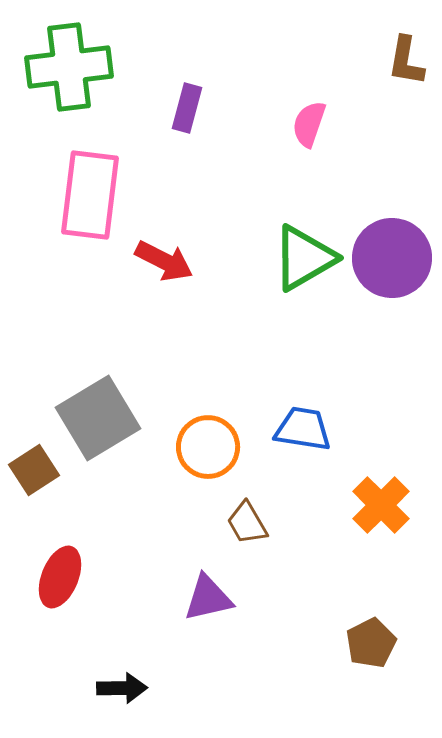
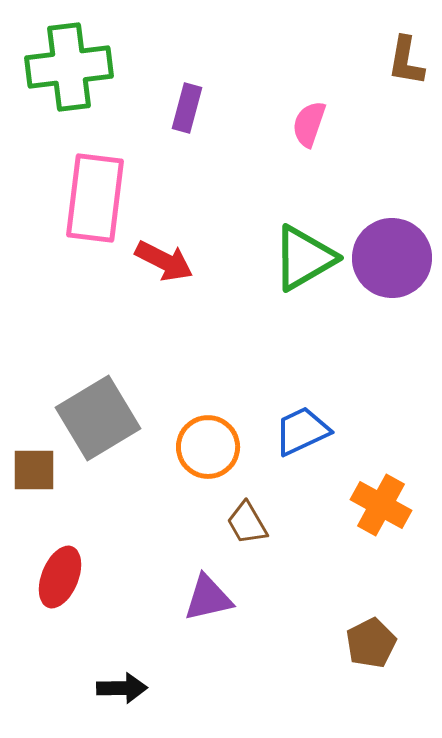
pink rectangle: moved 5 px right, 3 px down
blue trapezoid: moved 1 px left, 2 px down; rotated 34 degrees counterclockwise
brown square: rotated 33 degrees clockwise
orange cross: rotated 16 degrees counterclockwise
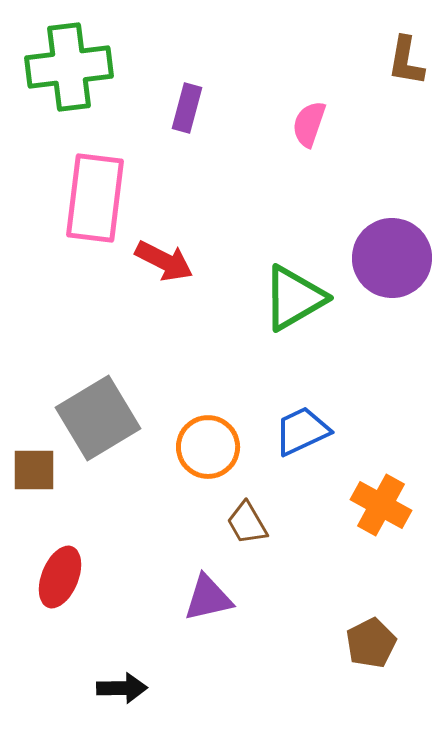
green triangle: moved 10 px left, 40 px down
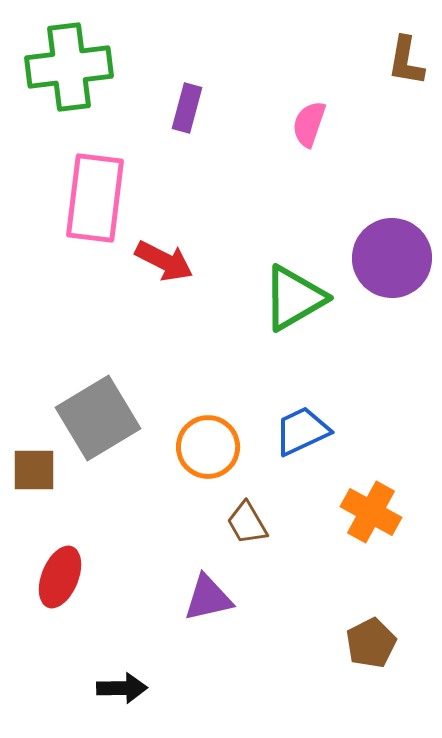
orange cross: moved 10 px left, 7 px down
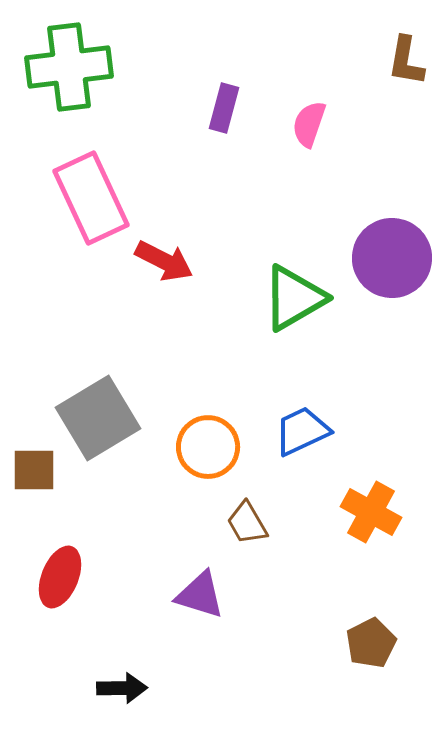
purple rectangle: moved 37 px right
pink rectangle: moved 4 px left; rotated 32 degrees counterclockwise
purple triangle: moved 8 px left, 3 px up; rotated 30 degrees clockwise
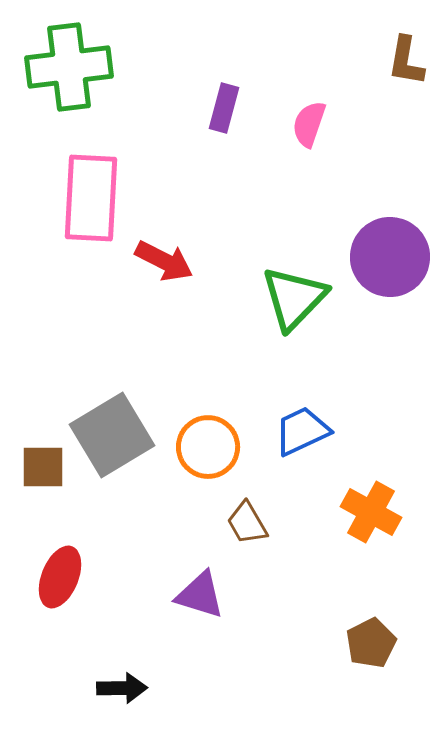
pink rectangle: rotated 28 degrees clockwise
purple circle: moved 2 px left, 1 px up
green triangle: rotated 16 degrees counterclockwise
gray square: moved 14 px right, 17 px down
brown square: moved 9 px right, 3 px up
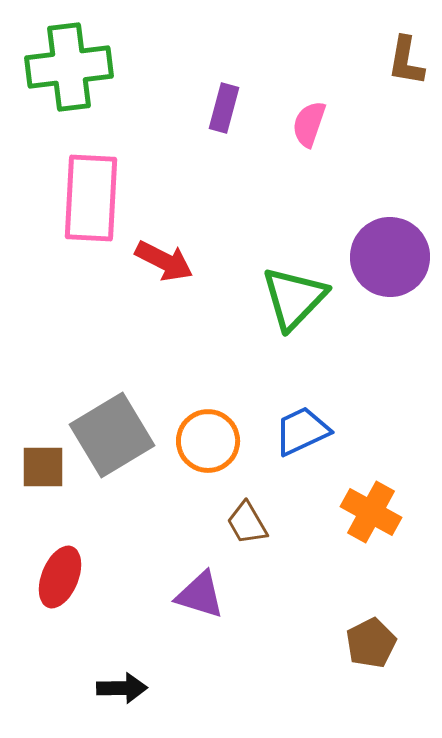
orange circle: moved 6 px up
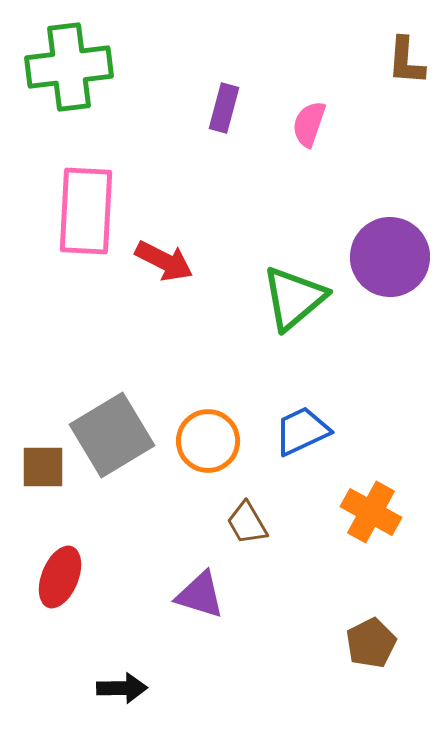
brown L-shape: rotated 6 degrees counterclockwise
pink rectangle: moved 5 px left, 13 px down
green triangle: rotated 6 degrees clockwise
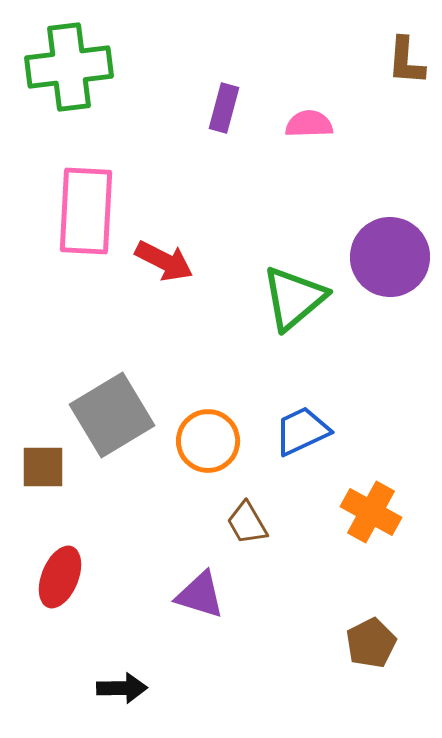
pink semicircle: rotated 69 degrees clockwise
gray square: moved 20 px up
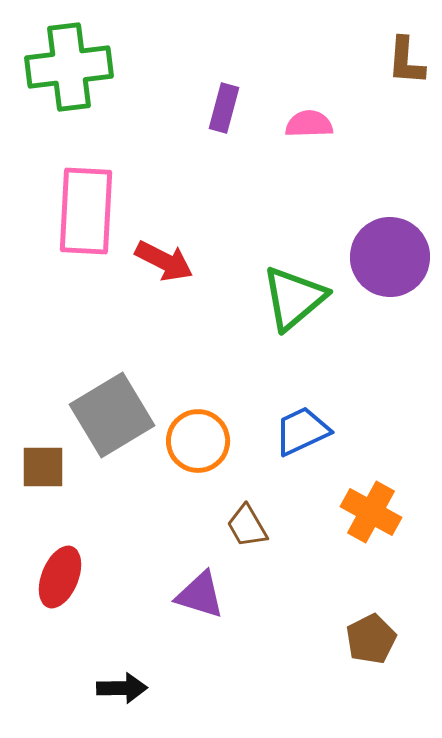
orange circle: moved 10 px left
brown trapezoid: moved 3 px down
brown pentagon: moved 4 px up
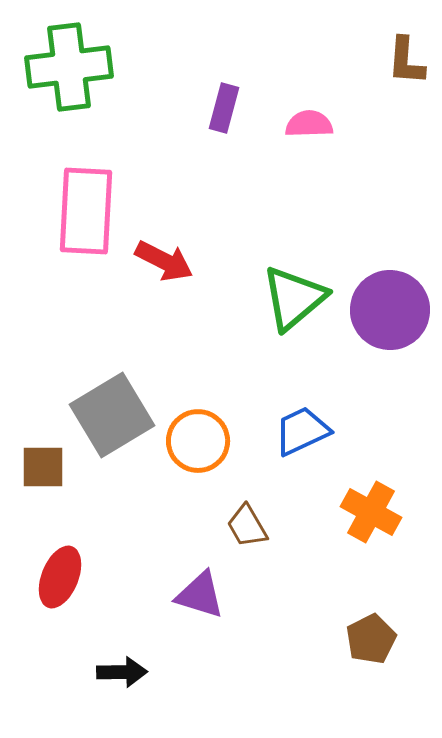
purple circle: moved 53 px down
black arrow: moved 16 px up
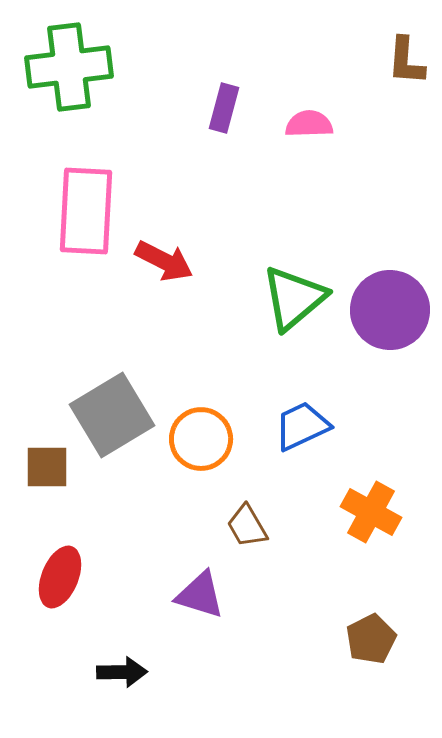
blue trapezoid: moved 5 px up
orange circle: moved 3 px right, 2 px up
brown square: moved 4 px right
